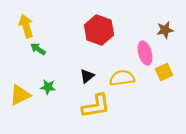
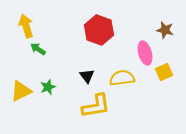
brown star: rotated 24 degrees clockwise
black triangle: rotated 28 degrees counterclockwise
green star: rotated 28 degrees counterclockwise
yellow triangle: moved 1 px right, 4 px up
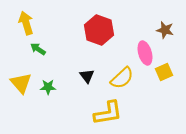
yellow arrow: moved 3 px up
yellow semicircle: rotated 145 degrees clockwise
green star: rotated 21 degrees clockwise
yellow triangle: moved 8 px up; rotated 45 degrees counterclockwise
yellow L-shape: moved 12 px right, 7 px down
